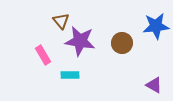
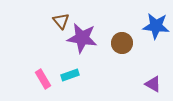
blue star: rotated 12 degrees clockwise
purple star: moved 2 px right, 3 px up
pink rectangle: moved 24 px down
cyan rectangle: rotated 18 degrees counterclockwise
purple triangle: moved 1 px left, 1 px up
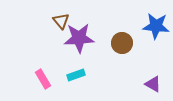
purple star: moved 3 px left; rotated 12 degrees counterclockwise
cyan rectangle: moved 6 px right
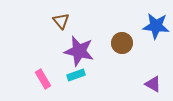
purple star: moved 13 px down; rotated 16 degrees clockwise
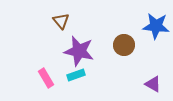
brown circle: moved 2 px right, 2 px down
pink rectangle: moved 3 px right, 1 px up
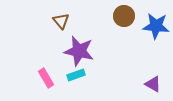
brown circle: moved 29 px up
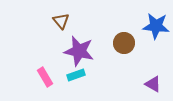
brown circle: moved 27 px down
pink rectangle: moved 1 px left, 1 px up
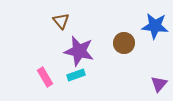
blue star: moved 1 px left
purple triangle: moved 6 px right; rotated 42 degrees clockwise
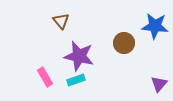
purple star: moved 5 px down
cyan rectangle: moved 5 px down
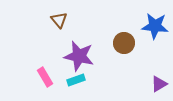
brown triangle: moved 2 px left, 1 px up
purple triangle: rotated 18 degrees clockwise
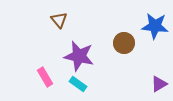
cyan rectangle: moved 2 px right, 4 px down; rotated 54 degrees clockwise
